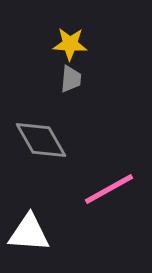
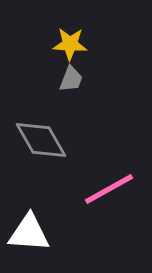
gray trapezoid: rotated 16 degrees clockwise
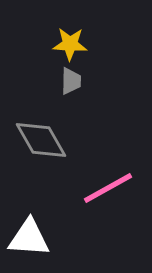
gray trapezoid: moved 2 px down; rotated 20 degrees counterclockwise
pink line: moved 1 px left, 1 px up
white triangle: moved 5 px down
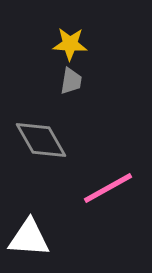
gray trapezoid: rotated 8 degrees clockwise
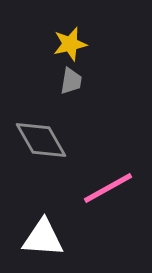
yellow star: rotated 16 degrees counterclockwise
white triangle: moved 14 px right
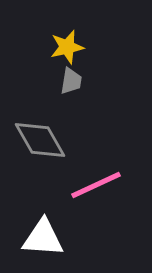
yellow star: moved 3 px left, 3 px down
gray diamond: moved 1 px left
pink line: moved 12 px left, 3 px up; rotated 4 degrees clockwise
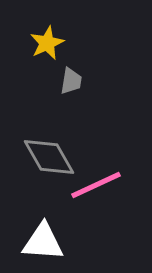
yellow star: moved 20 px left, 4 px up; rotated 12 degrees counterclockwise
gray diamond: moved 9 px right, 17 px down
white triangle: moved 4 px down
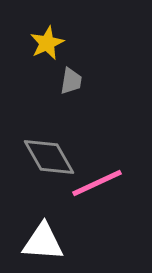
pink line: moved 1 px right, 2 px up
